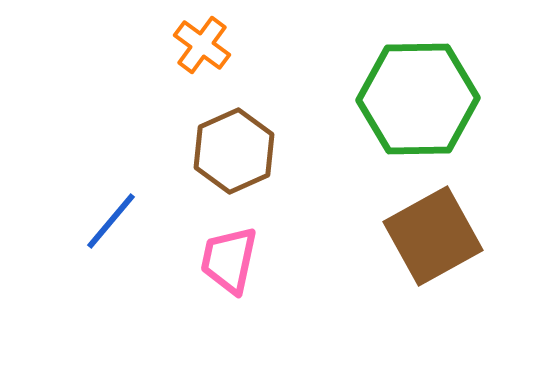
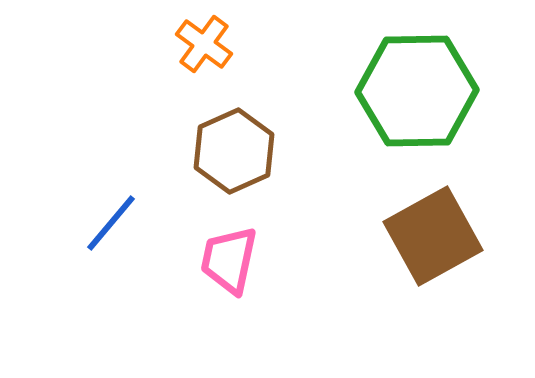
orange cross: moved 2 px right, 1 px up
green hexagon: moved 1 px left, 8 px up
blue line: moved 2 px down
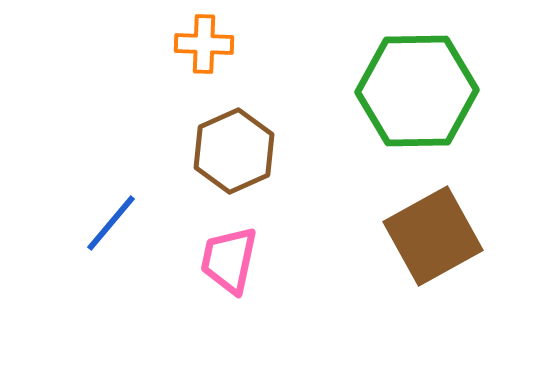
orange cross: rotated 34 degrees counterclockwise
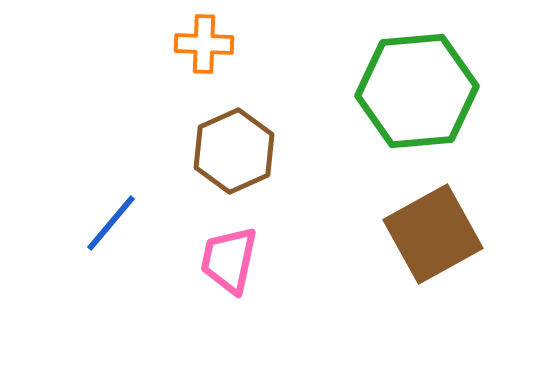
green hexagon: rotated 4 degrees counterclockwise
brown square: moved 2 px up
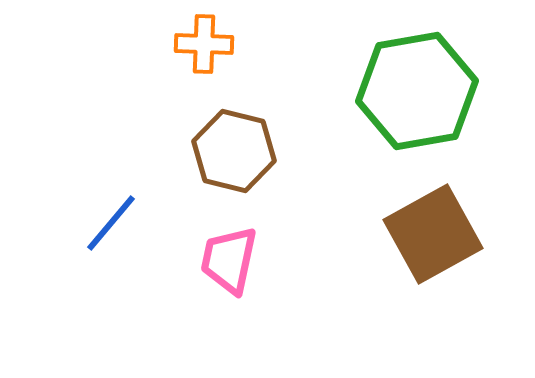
green hexagon: rotated 5 degrees counterclockwise
brown hexagon: rotated 22 degrees counterclockwise
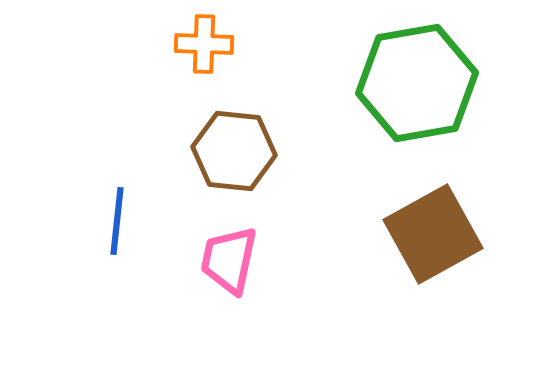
green hexagon: moved 8 px up
brown hexagon: rotated 8 degrees counterclockwise
blue line: moved 6 px right, 2 px up; rotated 34 degrees counterclockwise
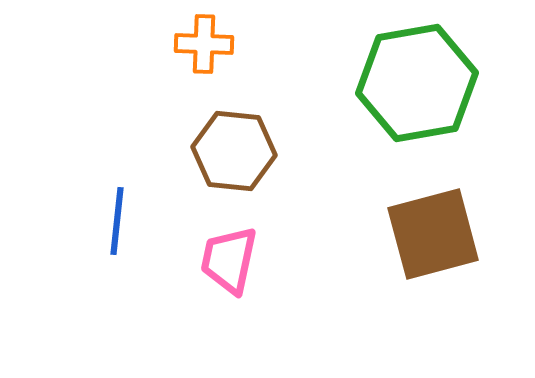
brown square: rotated 14 degrees clockwise
